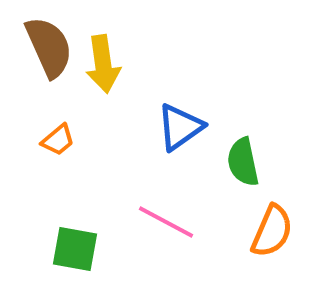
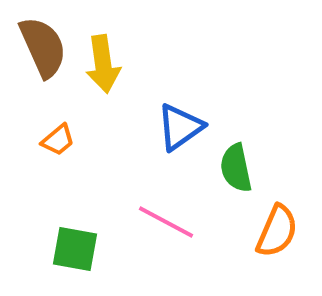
brown semicircle: moved 6 px left
green semicircle: moved 7 px left, 6 px down
orange semicircle: moved 5 px right
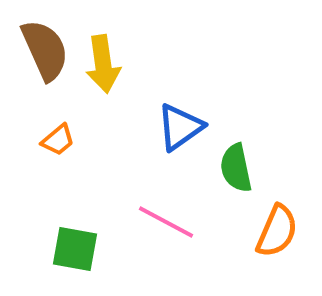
brown semicircle: moved 2 px right, 3 px down
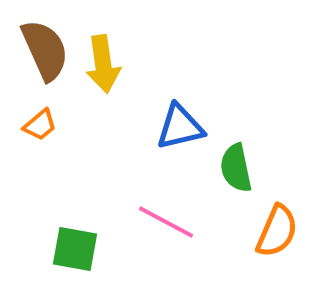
blue triangle: rotated 22 degrees clockwise
orange trapezoid: moved 18 px left, 15 px up
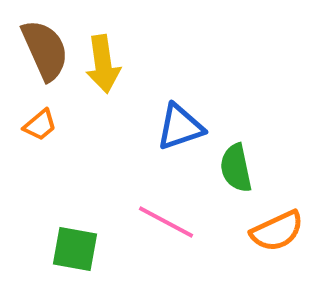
blue triangle: rotated 6 degrees counterclockwise
orange semicircle: rotated 42 degrees clockwise
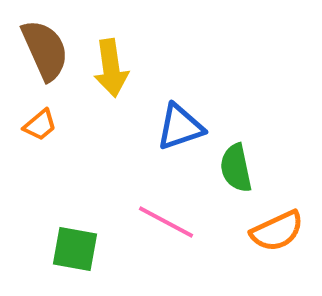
yellow arrow: moved 8 px right, 4 px down
